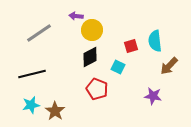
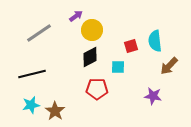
purple arrow: rotated 136 degrees clockwise
cyan square: rotated 24 degrees counterclockwise
red pentagon: rotated 20 degrees counterclockwise
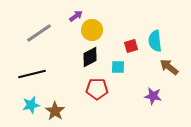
brown arrow: moved 1 px down; rotated 84 degrees clockwise
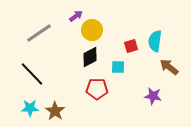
cyan semicircle: rotated 15 degrees clockwise
black line: rotated 60 degrees clockwise
cyan star: moved 1 px left, 3 px down; rotated 12 degrees clockwise
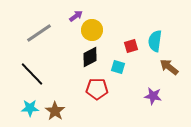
cyan square: rotated 16 degrees clockwise
